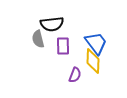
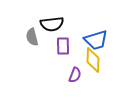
gray semicircle: moved 6 px left, 2 px up
blue trapezoid: moved 3 px up; rotated 110 degrees clockwise
yellow diamond: moved 1 px up
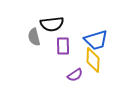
gray semicircle: moved 2 px right
purple semicircle: rotated 35 degrees clockwise
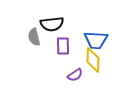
blue trapezoid: rotated 20 degrees clockwise
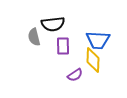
black semicircle: moved 1 px right
blue trapezoid: moved 2 px right
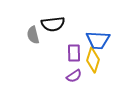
gray semicircle: moved 1 px left, 2 px up
purple rectangle: moved 11 px right, 7 px down
yellow diamond: rotated 15 degrees clockwise
purple semicircle: moved 1 px left, 1 px down
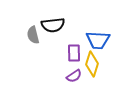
black semicircle: moved 1 px down
yellow diamond: moved 1 px left, 4 px down
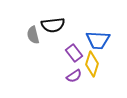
purple rectangle: rotated 36 degrees counterclockwise
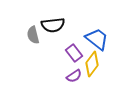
blue trapezoid: moved 1 px left, 1 px up; rotated 145 degrees counterclockwise
yellow diamond: rotated 20 degrees clockwise
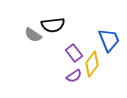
gray semicircle: rotated 42 degrees counterclockwise
blue trapezoid: moved 12 px right, 1 px down; rotated 30 degrees clockwise
